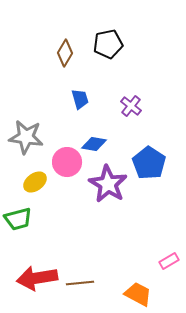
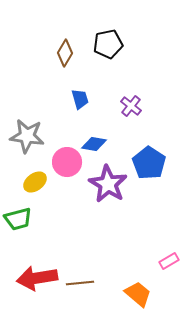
gray star: moved 1 px right, 1 px up
orange trapezoid: rotated 12 degrees clockwise
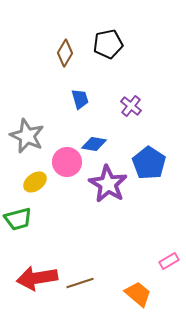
gray star: rotated 16 degrees clockwise
brown line: rotated 12 degrees counterclockwise
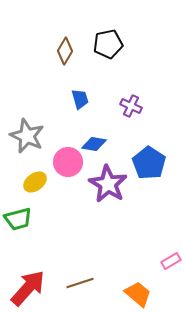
brown diamond: moved 2 px up
purple cross: rotated 15 degrees counterclockwise
pink circle: moved 1 px right
pink rectangle: moved 2 px right
red arrow: moved 9 px left, 10 px down; rotated 141 degrees clockwise
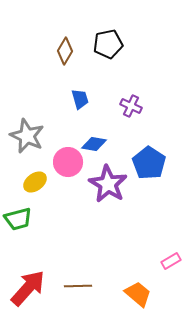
brown line: moved 2 px left, 3 px down; rotated 16 degrees clockwise
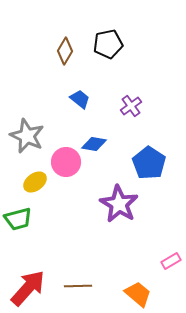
blue trapezoid: rotated 35 degrees counterclockwise
purple cross: rotated 30 degrees clockwise
pink circle: moved 2 px left
purple star: moved 11 px right, 20 px down
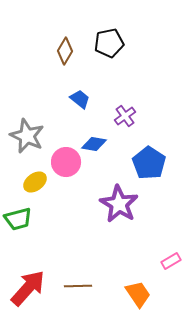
black pentagon: moved 1 px right, 1 px up
purple cross: moved 6 px left, 10 px down
orange trapezoid: rotated 16 degrees clockwise
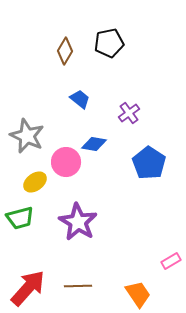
purple cross: moved 4 px right, 3 px up
purple star: moved 41 px left, 18 px down
green trapezoid: moved 2 px right, 1 px up
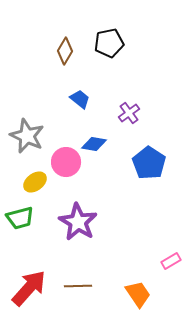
red arrow: moved 1 px right
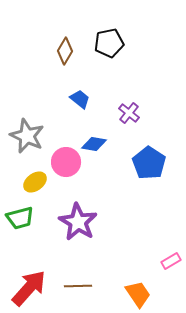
purple cross: rotated 15 degrees counterclockwise
